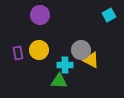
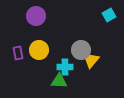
purple circle: moved 4 px left, 1 px down
yellow triangle: rotated 42 degrees clockwise
cyan cross: moved 2 px down
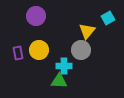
cyan square: moved 1 px left, 3 px down
yellow triangle: moved 4 px left, 29 px up
cyan cross: moved 1 px left, 1 px up
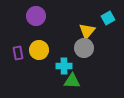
gray circle: moved 3 px right, 2 px up
green triangle: moved 13 px right
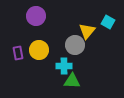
cyan square: moved 4 px down; rotated 32 degrees counterclockwise
gray circle: moved 9 px left, 3 px up
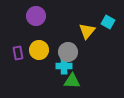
gray circle: moved 7 px left, 7 px down
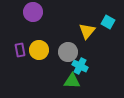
purple circle: moved 3 px left, 4 px up
purple rectangle: moved 2 px right, 3 px up
cyan cross: moved 16 px right; rotated 28 degrees clockwise
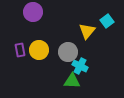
cyan square: moved 1 px left, 1 px up; rotated 24 degrees clockwise
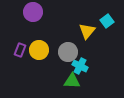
purple rectangle: rotated 32 degrees clockwise
